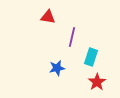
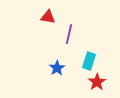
purple line: moved 3 px left, 3 px up
cyan rectangle: moved 2 px left, 4 px down
blue star: rotated 21 degrees counterclockwise
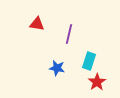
red triangle: moved 11 px left, 7 px down
blue star: rotated 28 degrees counterclockwise
